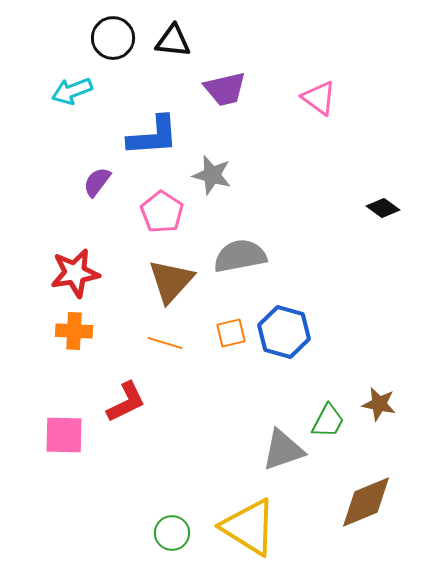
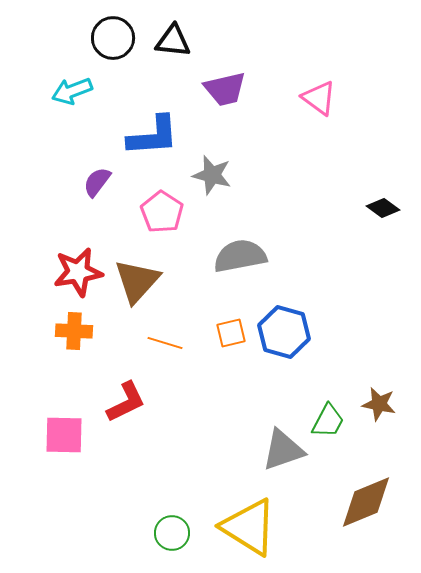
red star: moved 3 px right, 1 px up
brown triangle: moved 34 px left
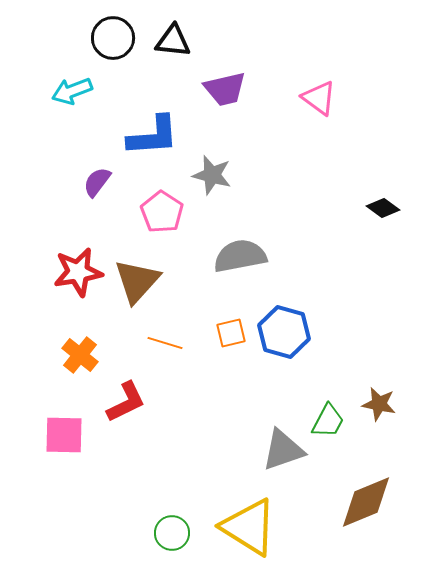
orange cross: moved 6 px right, 24 px down; rotated 36 degrees clockwise
